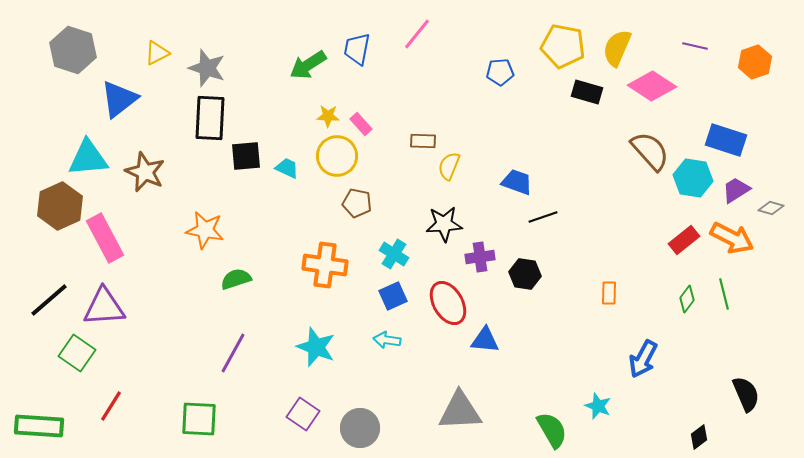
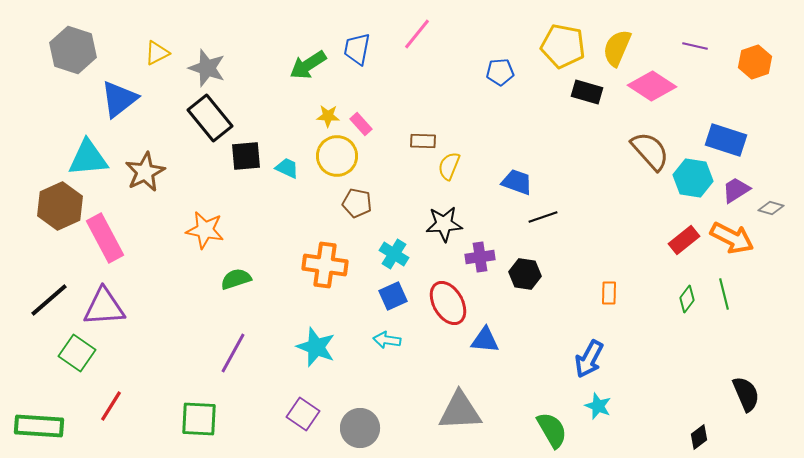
black rectangle at (210, 118): rotated 42 degrees counterclockwise
brown star at (145, 172): rotated 21 degrees clockwise
blue arrow at (643, 359): moved 54 px left
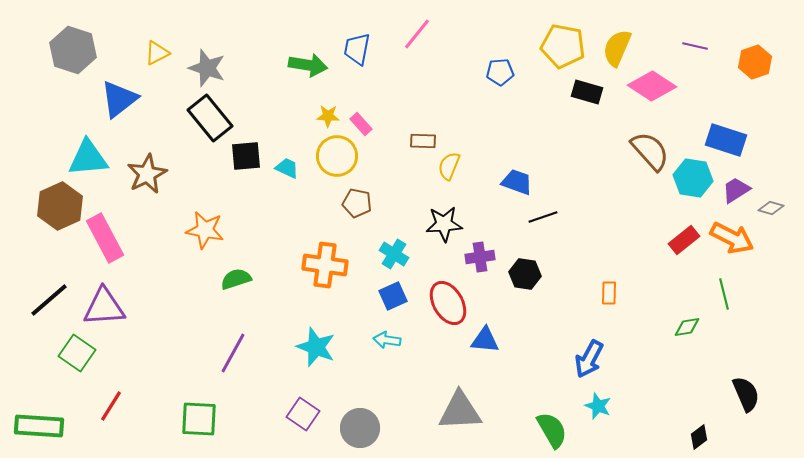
green arrow at (308, 65): rotated 138 degrees counterclockwise
brown star at (145, 172): moved 2 px right, 2 px down
green diamond at (687, 299): moved 28 px down; rotated 44 degrees clockwise
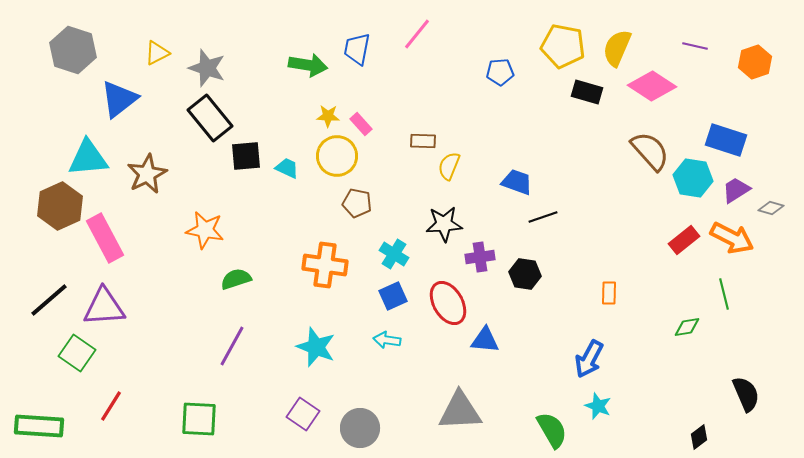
purple line at (233, 353): moved 1 px left, 7 px up
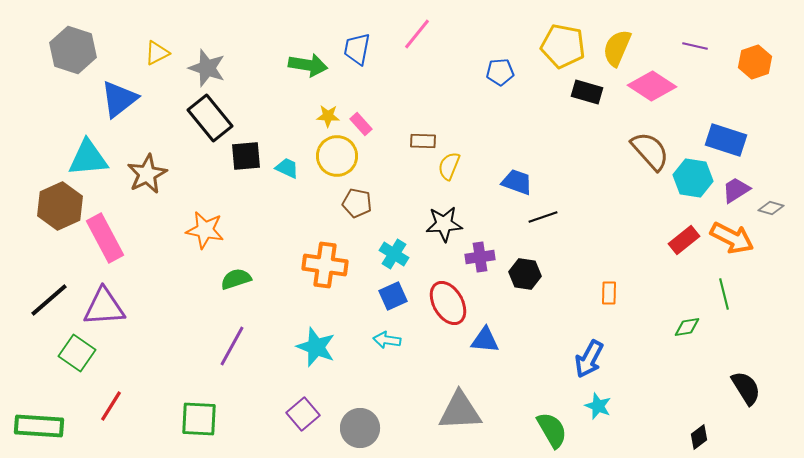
black semicircle at (746, 394): moved 6 px up; rotated 9 degrees counterclockwise
purple square at (303, 414): rotated 16 degrees clockwise
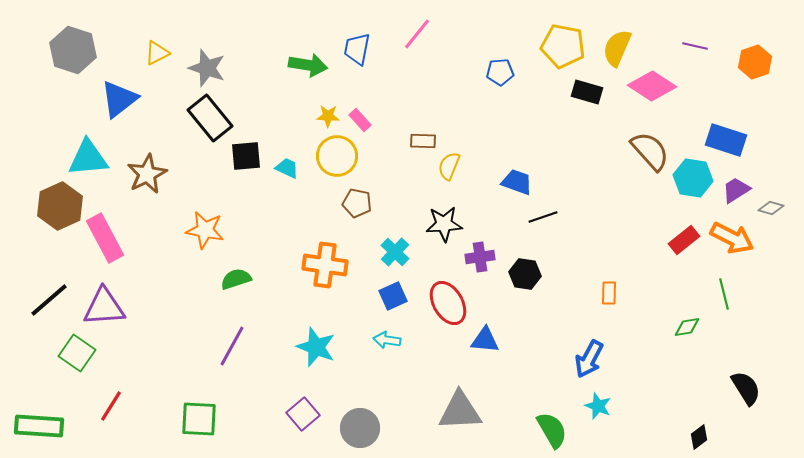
pink rectangle at (361, 124): moved 1 px left, 4 px up
cyan cross at (394, 254): moved 1 px right, 2 px up; rotated 12 degrees clockwise
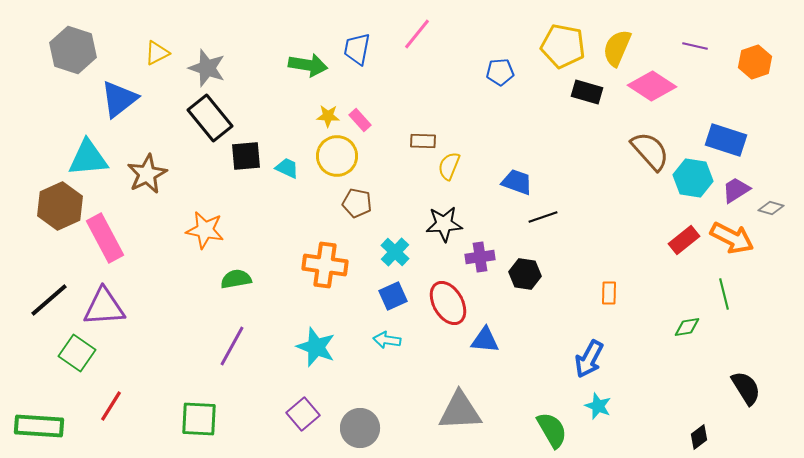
green semicircle at (236, 279): rotated 8 degrees clockwise
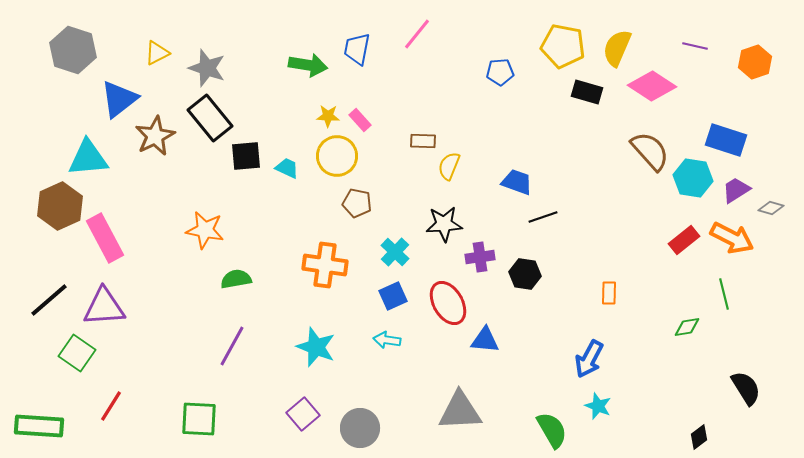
brown star at (147, 174): moved 8 px right, 38 px up
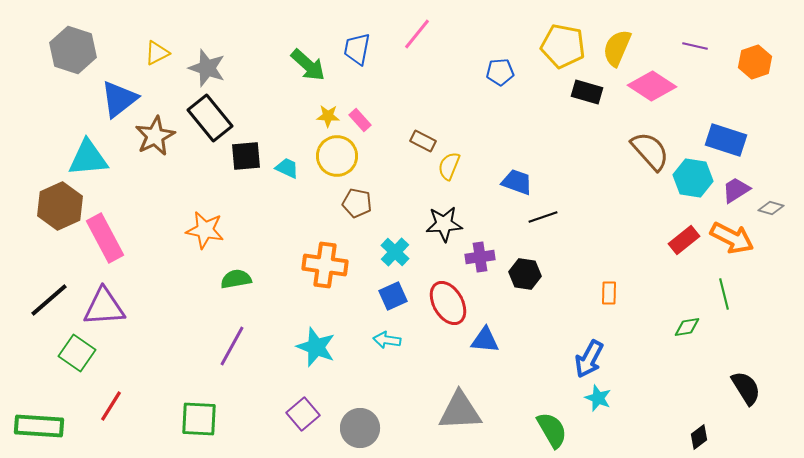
green arrow at (308, 65): rotated 33 degrees clockwise
brown rectangle at (423, 141): rotated 25 degrees clockwise
cyan star at (598, 406): moved 8 px up
